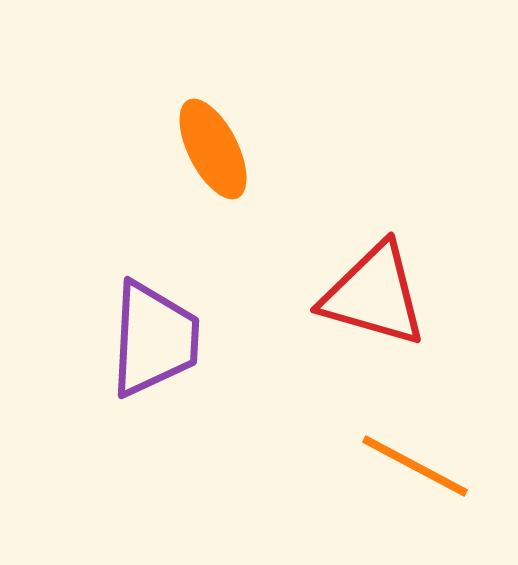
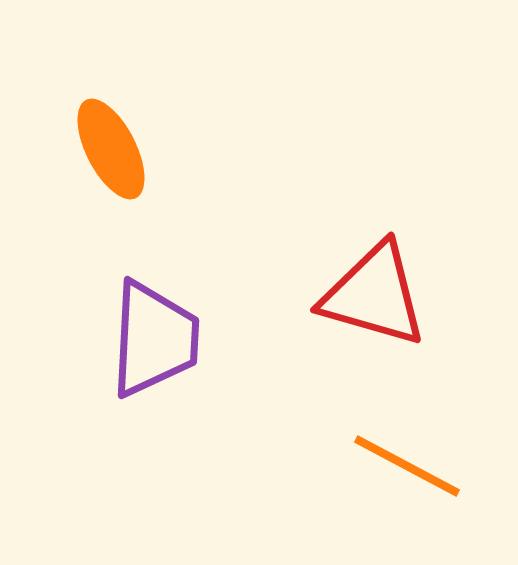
orange ellipse: moved 102 px left
orange line: moved 8 px left
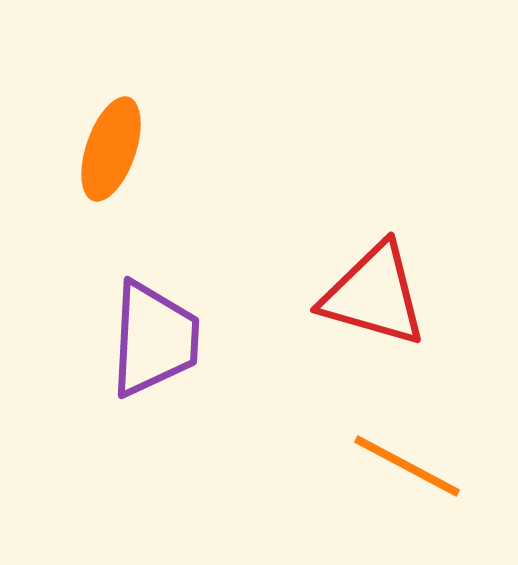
orange ellipse: rotated 46 degrees clockwise
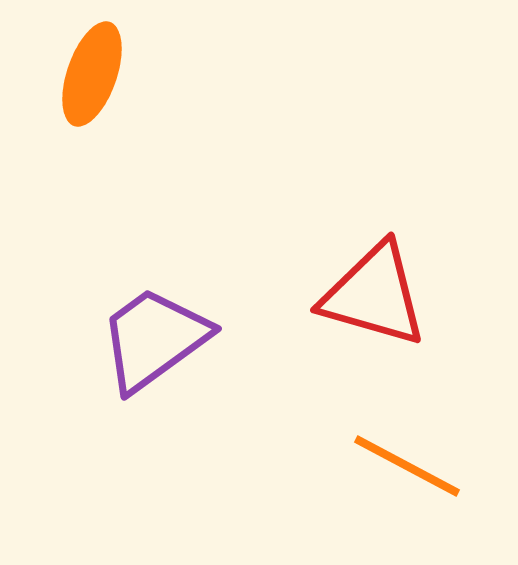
orange ellipse: moved 19 px left, 75 px up
purple trapezoid: rotated 129 degrees counterclockwise
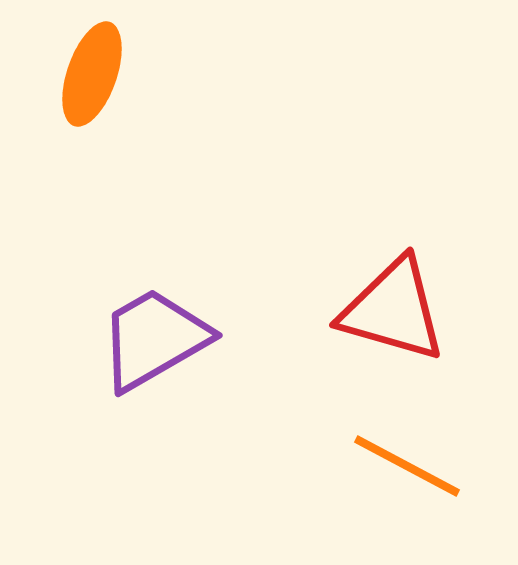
red triangle: moved 19 px right, 15 px down
purple trapezoid: rotated 6 degrees clockwise
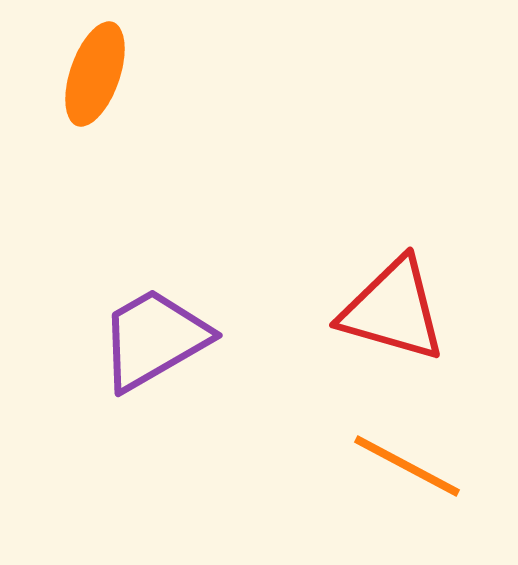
orange ellipse: moved 3 px right
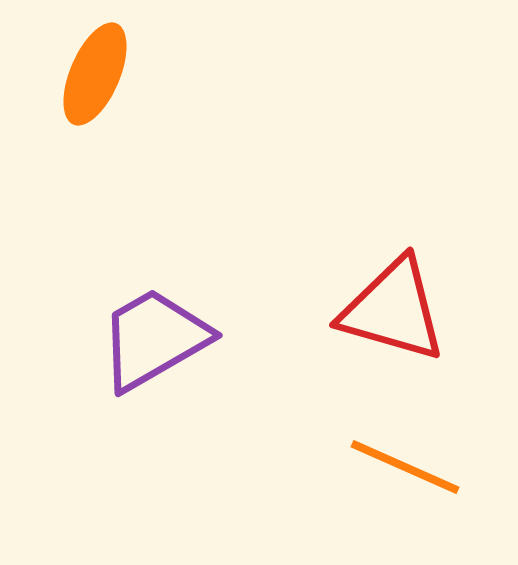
orange ellipse: rotated 4 degrees clockwise
orange line: moved 2 px left, 1 px down; rotated 4 degrees counterclockwise
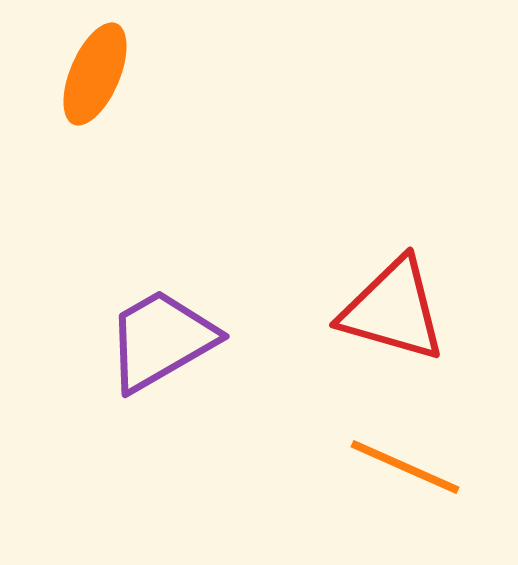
purple trapezoid: moved 7 px right, 1 px down
